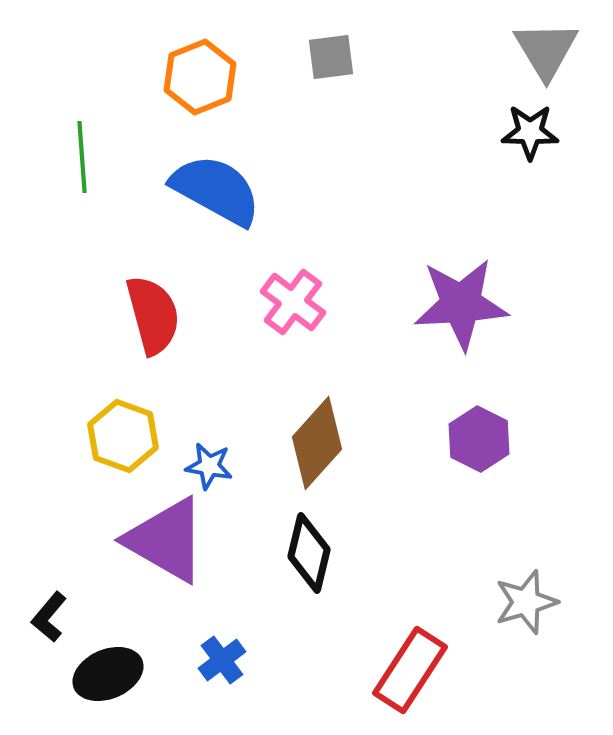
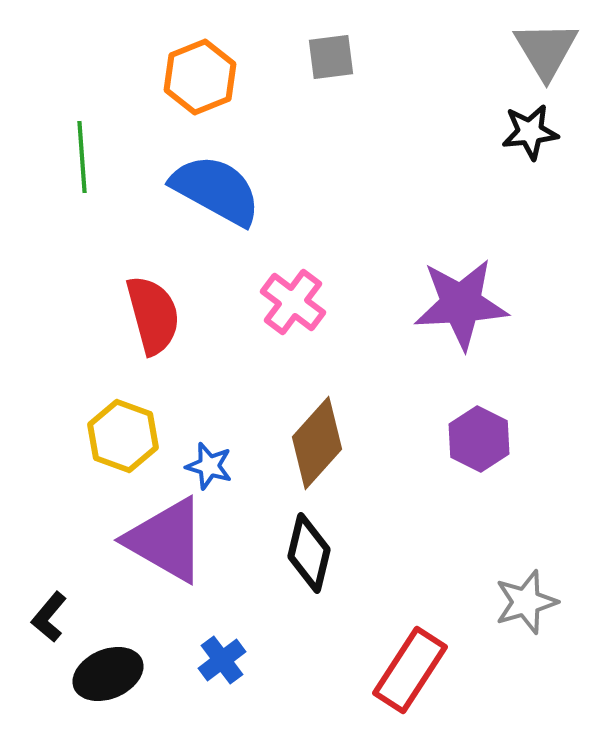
black star: rotated 8 degrees counterclockwise
blue star: rotated 6 degrees clockwise
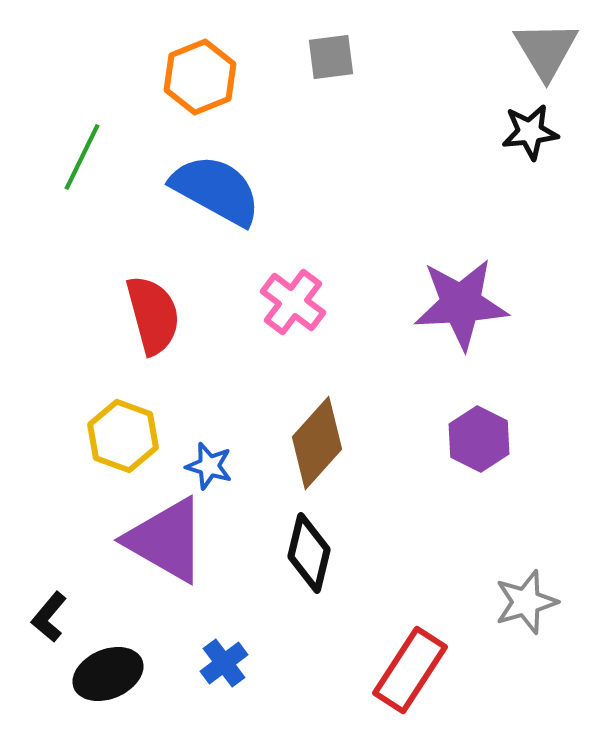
green line: rotated 30 degrees clockwise
blue cross: moved 2 px right, 3 px down
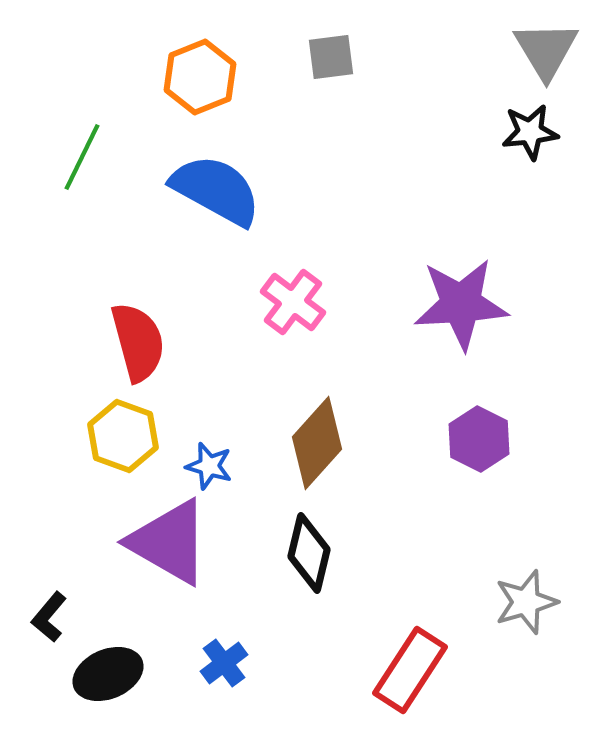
red semicircle: moved 15 px left, 27 px down
purple triangle: moved 3 px right, 2 px down
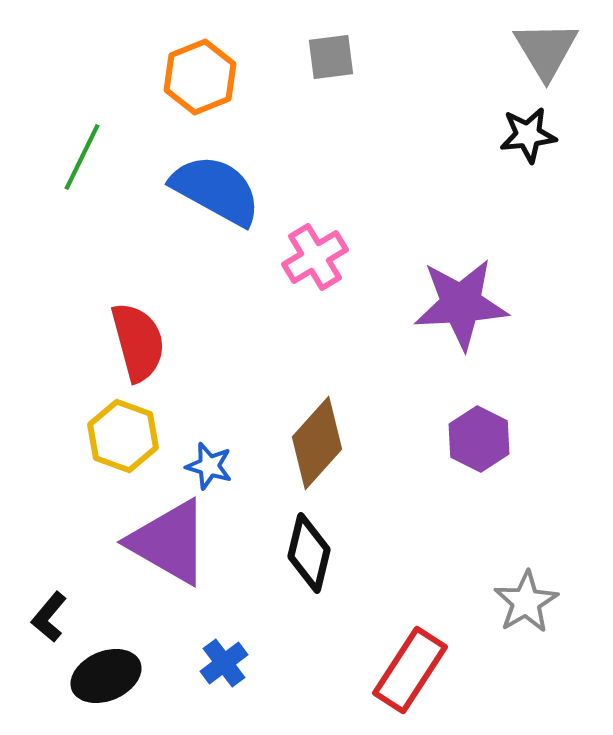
black star: moved 2 px left, 3 px down
pink cross: moved 22 px right, 45 px up; rotated 22 degrees clockwise
gray star: rotated 14 degrees counterclockwise
black ellipse: moved 2 px left, 2 px down
